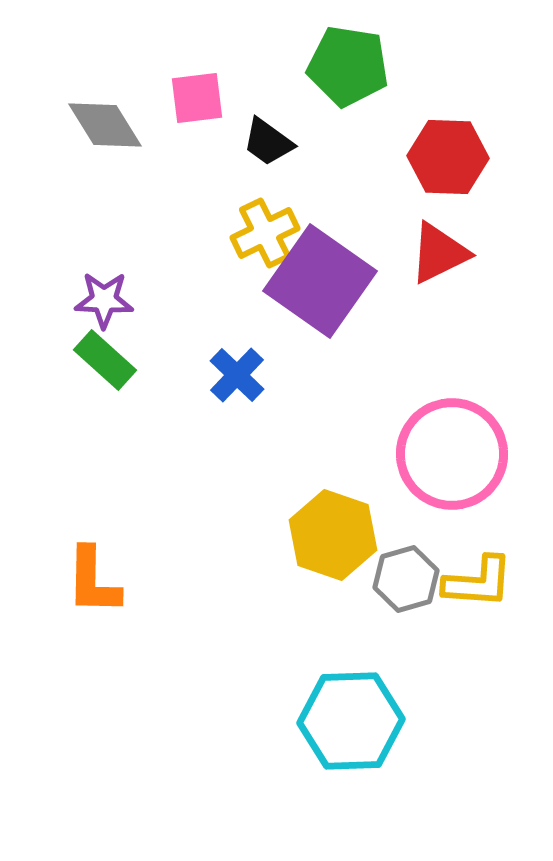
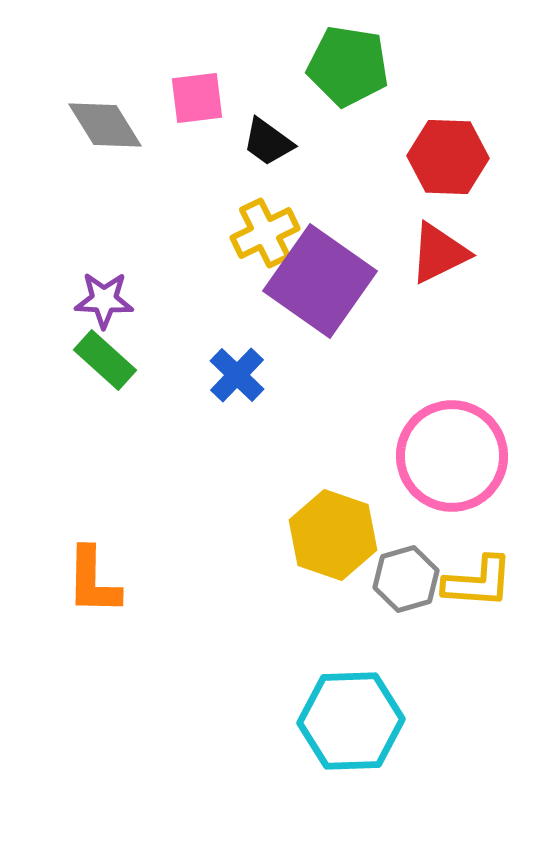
pink circle: moved 2 px down
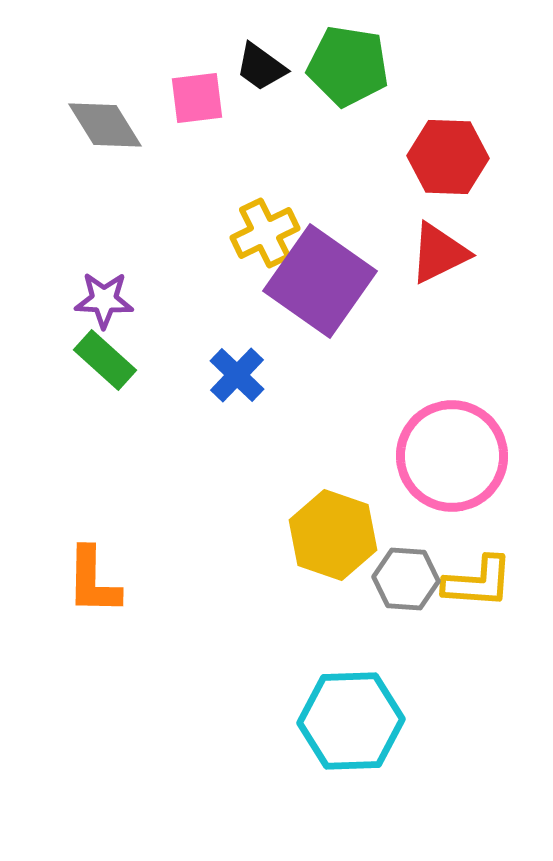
black trapezoid: moved 7 px left, 75 px up
gray hexagon: rotated 20 degrees clockwise
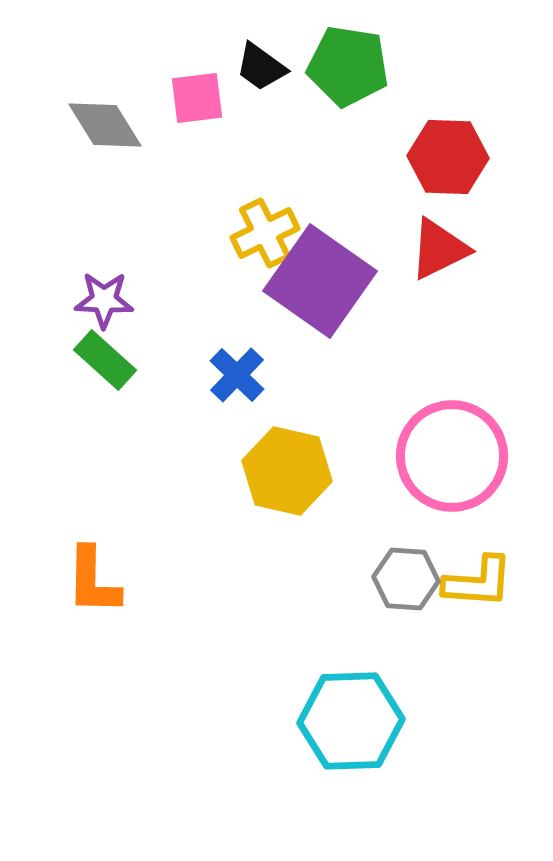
red triangle: moved 4 px up
yellow hexagon: moved 46 px left, 64 px up; rotated 6 degrees counterclockwise
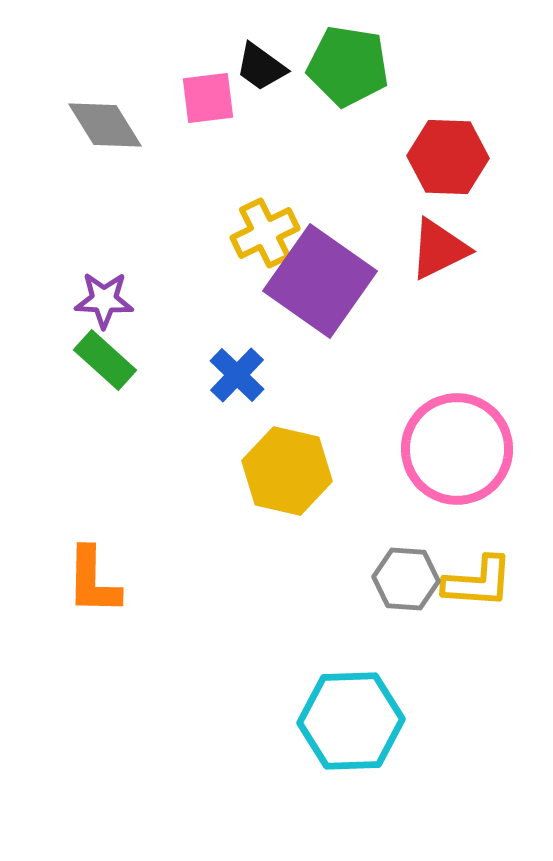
pink square: moved 11 px right
pink circle: moved 5 px right, 7 px up
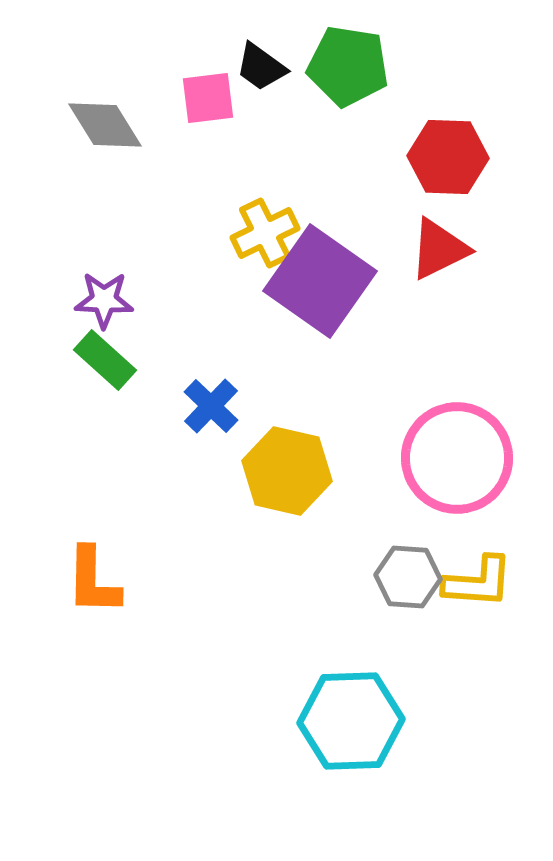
blue cross: moved 26 px left, 31 px down
pink circle: moved 9 px down
gray hexagon: moved 2 px right, 2 px up
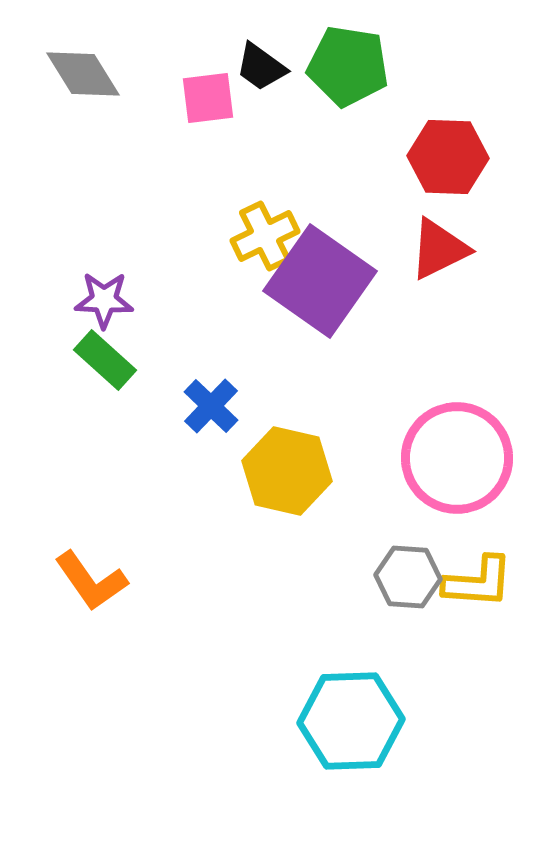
gray diamond: moved 22 px left, 51 px up
yellow cross: moved 3 px down
orange L-shape: moved 2 px left; rotated 36 degrees counterclockwise
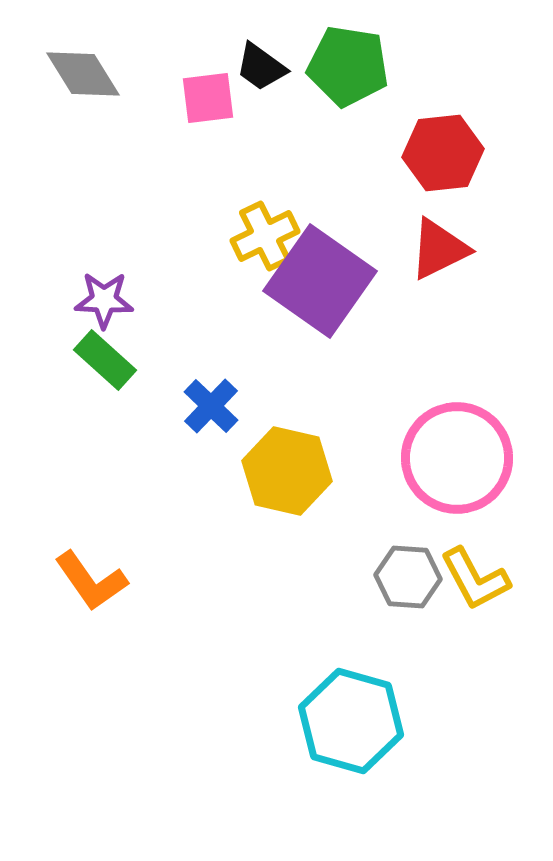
red hexagon: moved 5 px left, 4 px up; rotated 8 degrees counterclockwise
yellow L-shape: moved 3 px left, 3 px up; rotated 58 degrees clockwise
cyan hexagon: rotated 18 degrees clockwise
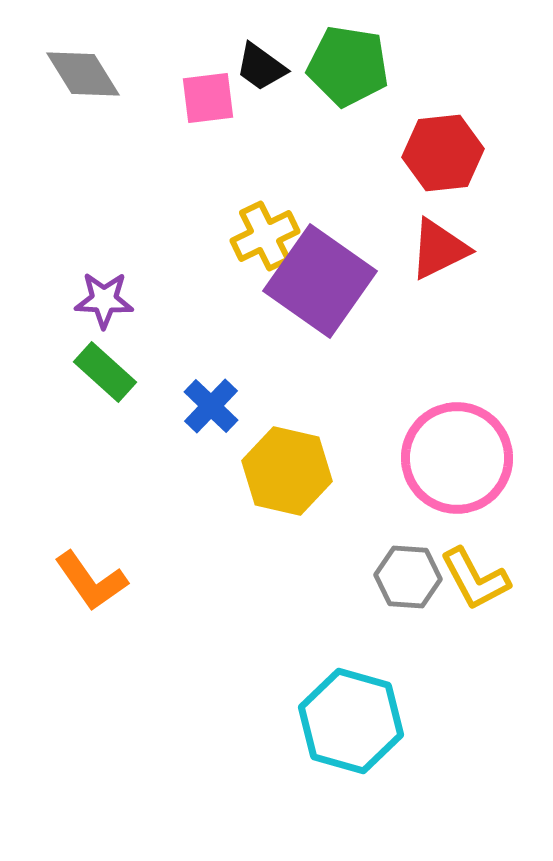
green rectangle: moved 12 px down
